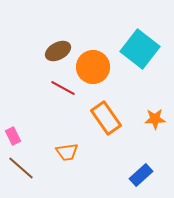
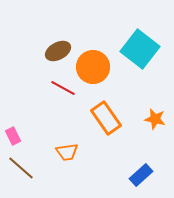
orange star: rotated 15 degrees clockwise
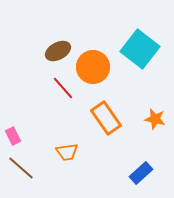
red line: rotated 20 degrees clockwise
blue rectangle: moved 2 px up
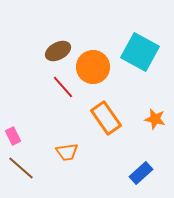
cyan square: moved 3 px down; rotated 9 degrees counterclockwise
red line: moved 1 px up
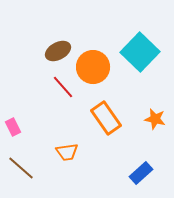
cyan square: rotated 15 degrees clockwise
pink rectangle: moved 9 px up
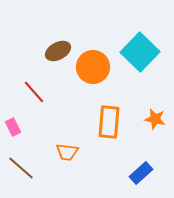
red line: moved 29 px left, 5 px down
orange rectangle: moved 3 px right, 4 px down; rotated 40 degrees clockwise
orange trapezoid: rotated 15 degrees clockwise
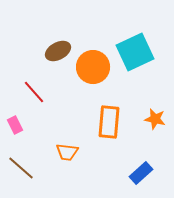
cyan square: moved 5 px left; rotated 21 degrees clockwise
pink rectangle: moved 2 px right, 2 px up
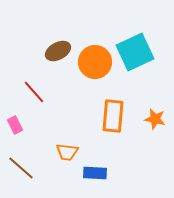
orange circle: moved 2 px right, 5 px up
orange rectangle: moved 4 px right, 6 px up
blue rectangle: moved 46 px left; rotated 45 degrees clockwise
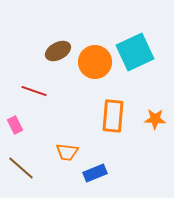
red line: moved 1 px up; rotated 30 degrees counterclockwise
orange star: rotated 10 degrees counterclockwise
blue rectangle: rotated 25 degrees counterclockwise
